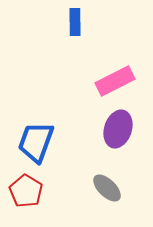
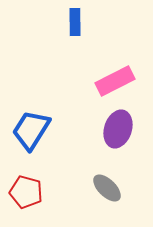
blue trapezoid: moved 5 px left, 12 px up; rotated 12 degrees clockwise
red pentagon: moved 1 px down; rotated 16 degrees counterclockwise
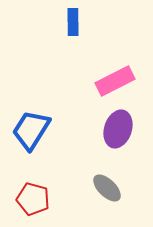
blue rectangle: moved 2 px left
red pentagon: moved 7 px right, 7 px down
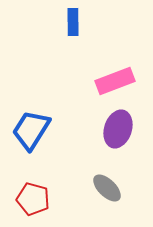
pink rectangle: rotated 6 degrees clockwise
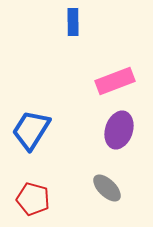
purple ellipse: moved 1 px right, 1 px down
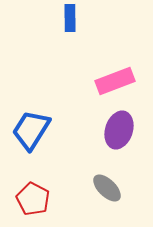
blue rectangle: moved 3 px left, 4 px up
red pentagon: rotated 12 degrees clockwise
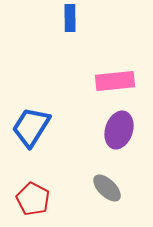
pink rectangle: rotated 15 degrees clockwise
blue trapezoid: moved 3 px up
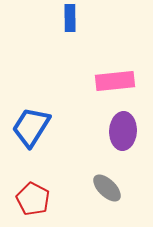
purple ellipse: moved 4 px right, 1 px down; rotated 15 degrees counterclockwise
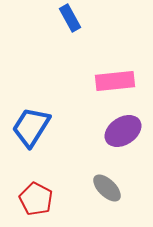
blue rectangle: rotated 28 degrees counterclockwise
purple ellipse: rotated 54 degrees clockwise
red pentagon: moved 3 px right
